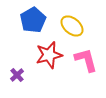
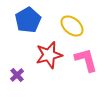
blue pentagon: moved 5 px left
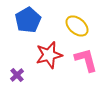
yellow ellipse: moved 5 px right
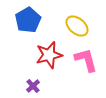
purple cross: moved 16 px right, 11 px down
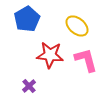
blue pentagon: moved 1 px left, 1 px up
red star: moved 1 px right; rotated 20 degrees clockwise
purple cross: moved 4 px left
